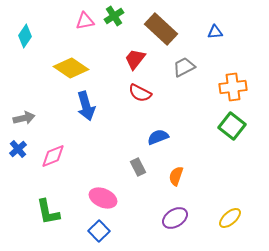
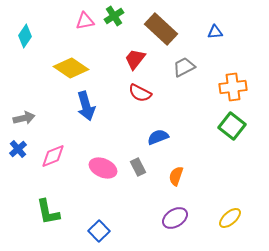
pink ellipse: moved 30 px up
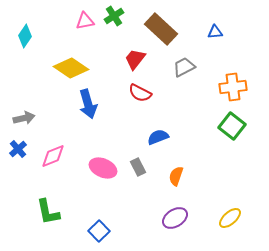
blue arrow: moved 2 px right, 2 px up
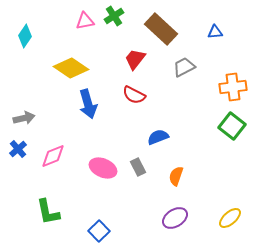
red semicircle: moved 6 px left, 2 px down
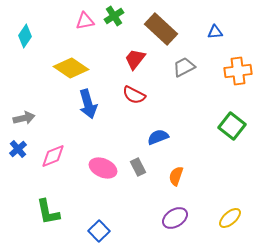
orange cross: moved 5 px right, 16 px up
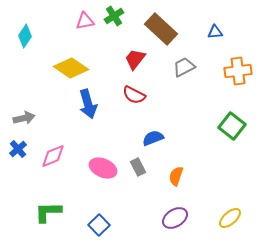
blue semicircle: moved 5 px left, 1 px down
green L-shape: rotated 100 degrees clockwise
blue square: moved 6 px up
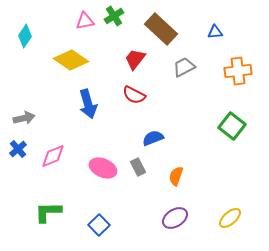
yellow diamond: moved 8 px up
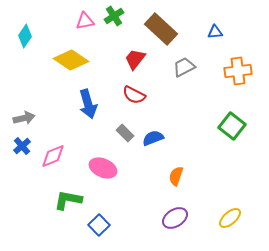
blue cross: moved 4 px right, 3 px up
gray rectangle: moved 13 px left, 34 px up; rotated 18 degrees counterclockwise
green L-shape: moved 20 px right, 12 px up; rotated 12 degrees clockwise
